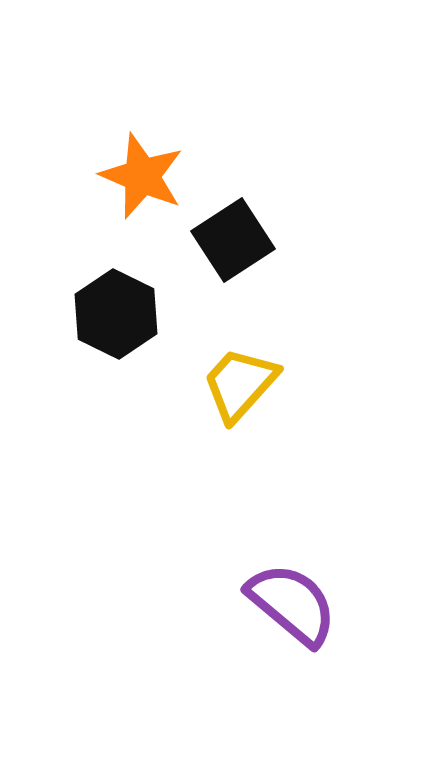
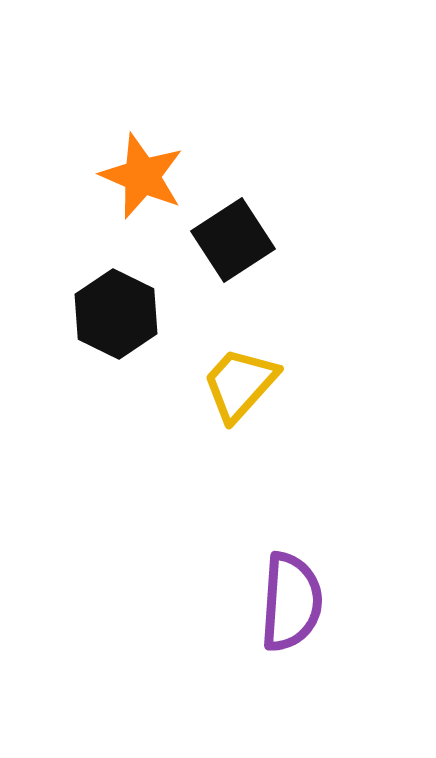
purple semicircle: moved 1 px left, 2 px up; rotated 54 degrees clockwise
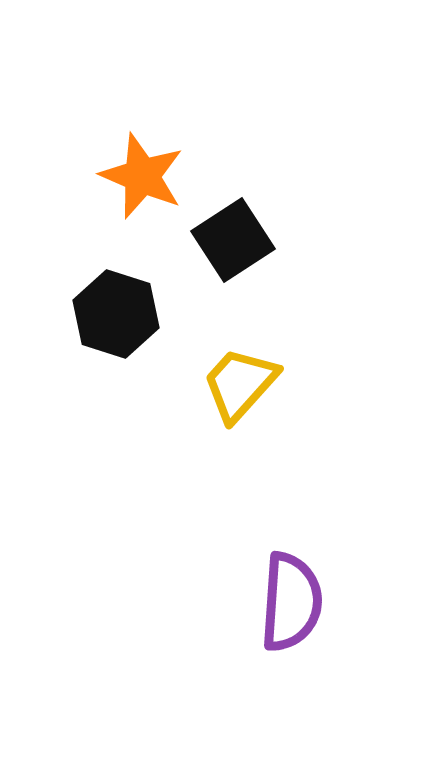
black hexagon: rotated 8 degrees counterclockwise
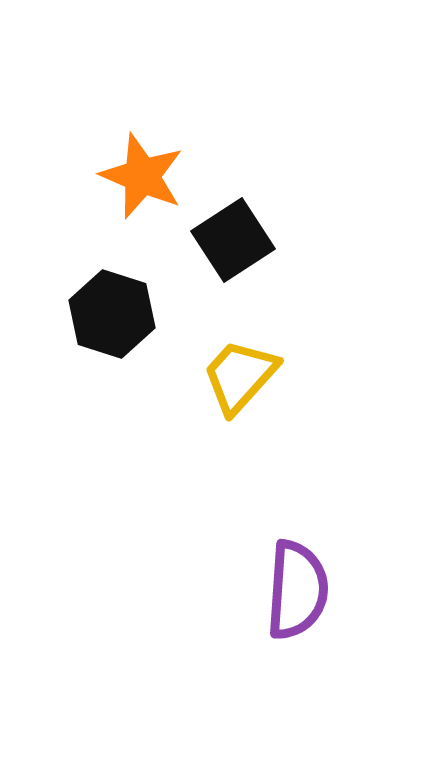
black hexagon: moved 4 px left
yellow trapezoid: moved 8 px up
purple semicircle: moved 6 px right, 12 px up
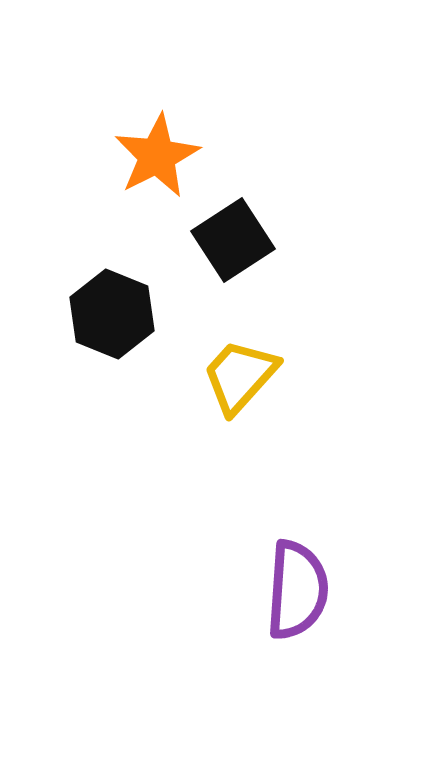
orange star: moved 15 px right, 20 px up; rotated 22 degrees clockwise
black hexagon: rotated 4 degrees clockwise
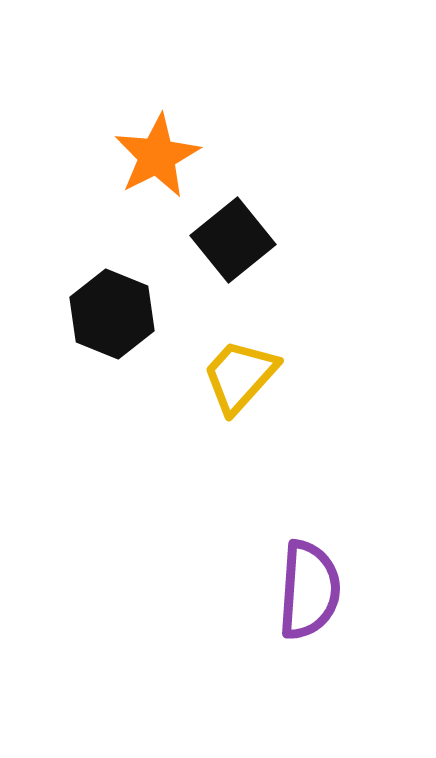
black square: rotated 6 degrees counterclockwise
purple semicircle: moved 12 px right
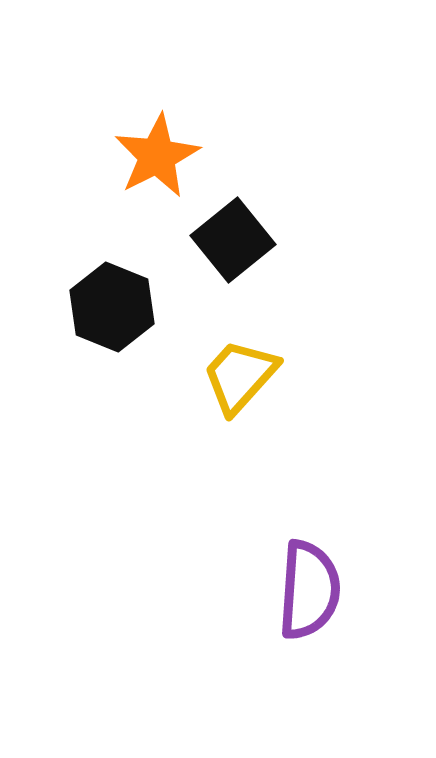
black hexagon: moved 7 px up
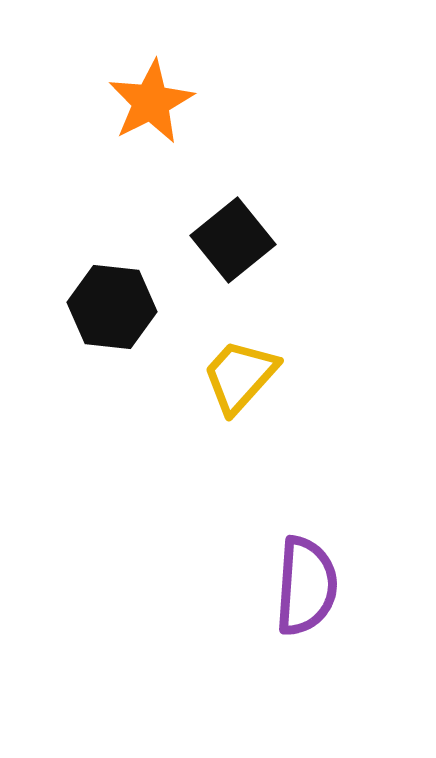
orange star: moved 6 px left, 54 px up
black hexagon: rotated 16 degrees counterclockwise
purple semicircle: moved 3 px left, 4 px up
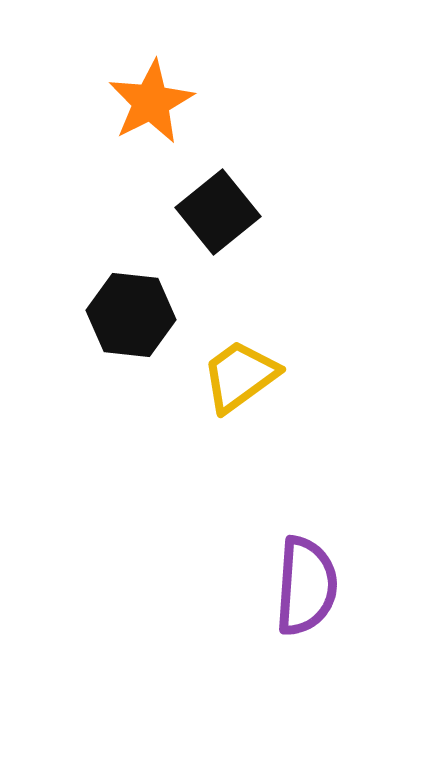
black square: moved 15 px left, 28 px up
black hexagon: moved 19 px right, 8 px down
yellow trapezoid: rotated 12 degrees clockwise
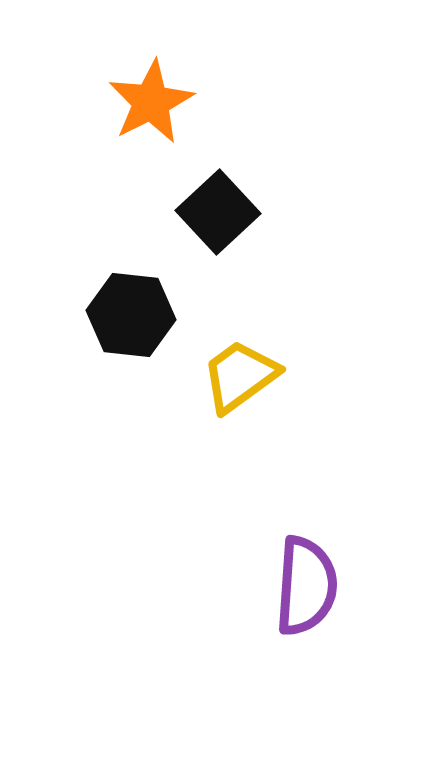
black square: rotated 4 degrees counterclockwise
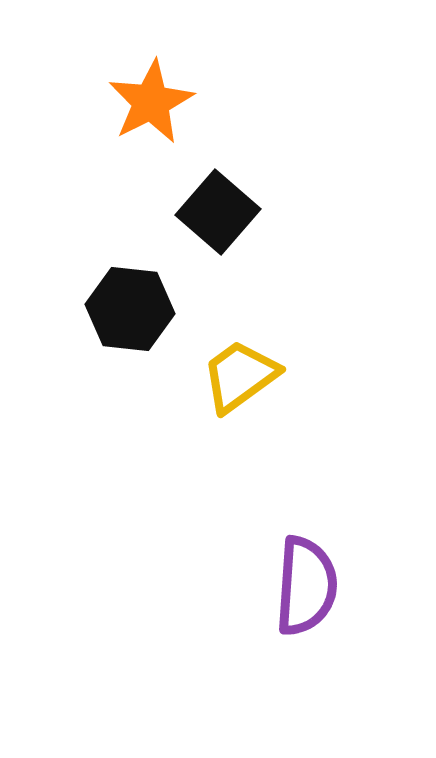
black square: rotated 6 degrees counterclockwise
black hexagon: moved 1 px left, 6 px up
